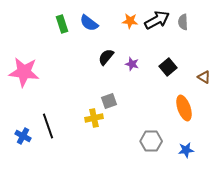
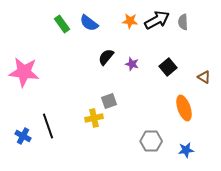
green rectangle: rotated 18 degrees counterclockwise
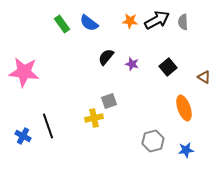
gray hexagon: moved 2 px right; rotated 15 degrees counterclockwise
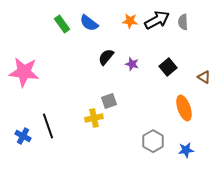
gray hexagon: rotated 15 degrees counterclockwise
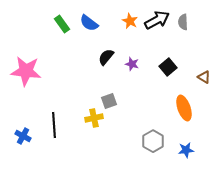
orange star: rotated 21 degrees clockwise
pink star: moved 2 px right, 1 px up
black line: moved 6 px right, 1 px up; rotated 15 degrees clockwise
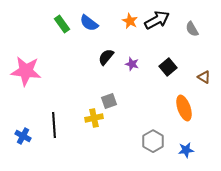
gray semicircle: moved 9 px right, 7 px down; rotated 28 degrees counterclockwise
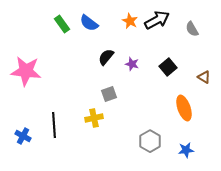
gray square: moved 7 px up
gray hexagon: moved 3 px left
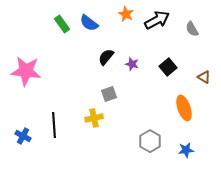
orange star: moved 4 px left, 7 px up
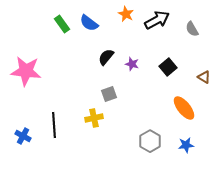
orange ellipse: rotated 20 degrees counterclockwise
blue star: moved 5 px up
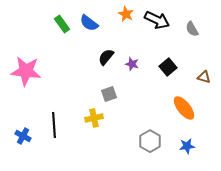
black arrow: rotated 55 degrees clockwise
brown triangle: rotated 16 degrees counterclockwise
blue star: moved 1 px right, 1 px down
